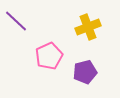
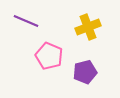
purple line: moved 10 px right; rotated 20 degrees counterclockwise
pink pentagon: rotated 24 degrees counterclockwise
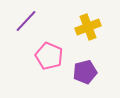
purple line: rotated 70 degrees counterclockwise
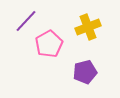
pink pentagon: moved 12 px up; rotated 20 degrees clockwise
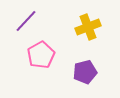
pink pentagon: moved 8 px left, 11 px down
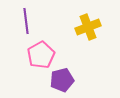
purple line: rotated 50 degrees counterclockwise
purple pentagon: moved 23 px left, 8 px down
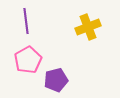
pink pentagon: moved 13 px left, 5 px down
purple pentagon: moved 6 px left
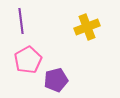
purple line: moved 5 px left
yellow cross: moved 1 px left
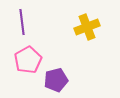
purple line: moved 1 px right, 1 px down
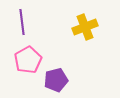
yellow cross: moved 2 px left
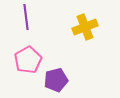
purple line: moved 4 px right, 5 px up
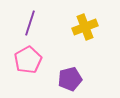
purple line: moved 4 px right, 6 px down; rotated 25 degrees clockwise
purple pentagon: moved 14 px right, 1 px up
